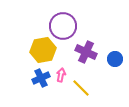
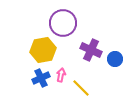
purple circle: moved 3 px up
purple cross: moved 5 px right, 2 px up
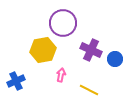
blue cross: moved 25 px left, 3 px down
yellow line: moved 8 px right, 2 px down; rotated 18 degrees counterclockwise
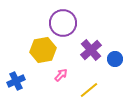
purple cross: rotated 25 degrees clockwise
pink arrow: rotated 32 degrees clockwise
yellow line: rotated 66 degrees counterclockwise
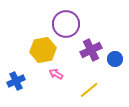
purple circle: moved 3 px right, 1 px down
purple cross: rotated 15 degrees clockwise
pink arrow: moved 5 px left, 1 px up; rotated 104 degrees counterclockwise
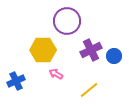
purple circle: moved 1 px right, 3 px up
yellow hexagon: rotated 10 degrees clockwise
blue circle: moved 1 px left, 3 px up
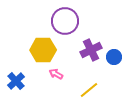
purple circle: moved 2 px left
blue circle: moved 1 px down
blue cross: rotated 18 degrees counterclockwise
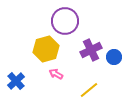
yellow hexagon: moved 3 px right, 1 px up; rotated 15 degrees counterclockwise
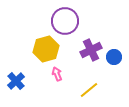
pink arrow: moved 1 px right; rotated 40 degrees clockwise
